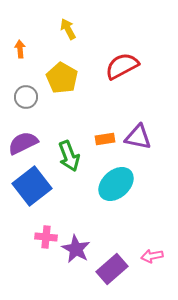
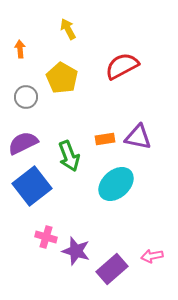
pink cross: rotated 10 degrees clockwise
purple star: moved 2 px down; rotated 12 degrees counterclockwise
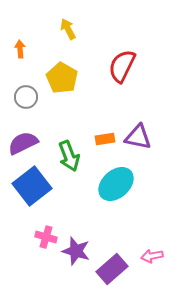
red semicircle: rotated 36 degrees counterclockwise
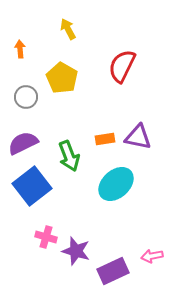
purple rectangle: moved 1 px right, 2 px down; rotated 16 degrees clockwise
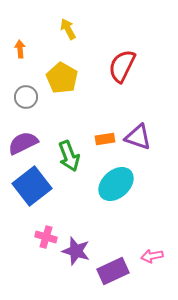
purple triangle: rotated 8 degrees clockwise
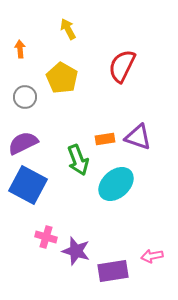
gray circle: moved 1 px left
green arrow: moved 9 px right, 4 px down
blue square: moved 4 px left, 1 px up; rotated 24 degrees counterclockwise
purple rectangle: rotated 16 degrees clockwise
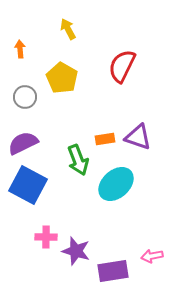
pink cross: rotated 15 degrees counterclockwise
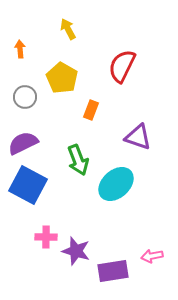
orange rectangle: moved 14 px left, 29 px up; rotated 60 degrees counterclockwise
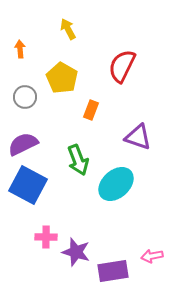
purple semicircle: moved 1 px down
purple star: moved 1 px down
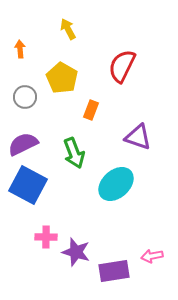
green arrow: moved 4 px left, 7 px up
purple rectangle: moved 1 px right
